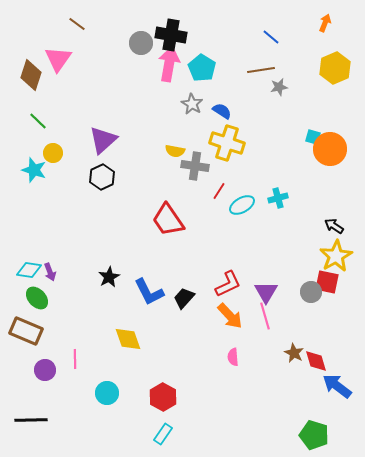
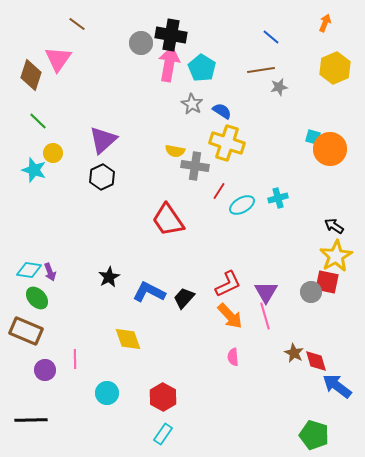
blue L-shape at (149, 292): rotated 144 degrees clockwise
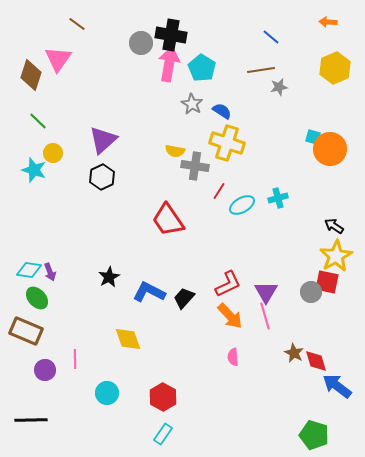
orange arrow at (325, 23): moved 3 px right, 1 px up; rotated 108 degrees counterclockwise
